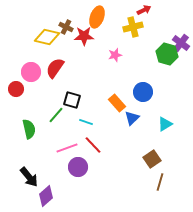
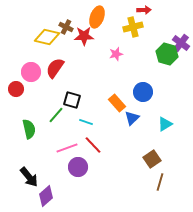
red arrow: rotated 24 degrees clockwise
pink star: moved 1 px right, 1 px up
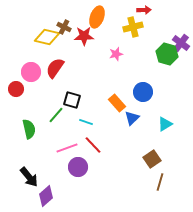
brown cross: moved 2 px left
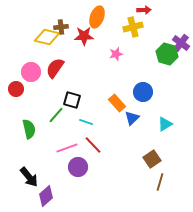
brown cross: moved 3 px left; rotated 32 degrees counterclockwise
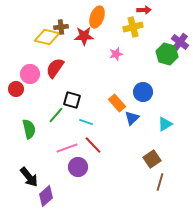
purple cross: moved 1 px left, 1 px up
pink circle: moved 1 px left, 2 px down
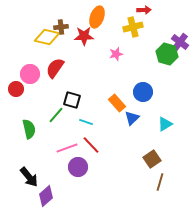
red line: moved 2 px left
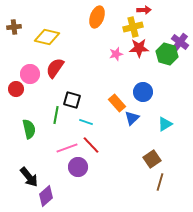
brown cross: moved 47 px left
red star: moved 55 px right, 12 px down
green line: rotated 30 degrees counterclockwise
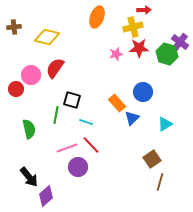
pink circle: moved 1 px right, 1 px down
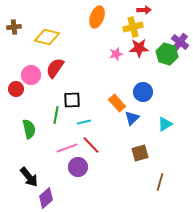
black square: rotated 18 degrees counterclockwise
cyan line: moved 2 px left; rotated 32 degrees counterclockwise
brown square: moved 12 px left, 6 px up; rotated 18 degrees clockwise
purple diamond: moved 2 px down
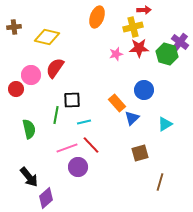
blue circle: moved 1 px right, 2 px up
